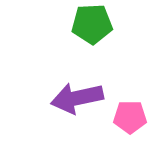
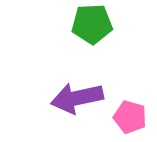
pink pentagon: rotated 16 degrees clockwise
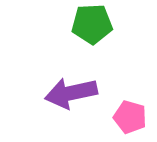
purple arrow: moved 6 px left, 5 px up
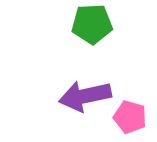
purple arrow: moved 14 px right, 3 px down
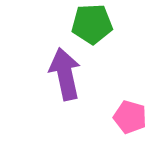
purple arrow: moved 20 px left, 22 px up; rotated 90 degrees clockwise
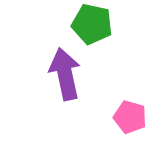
green pentagon: rotated 15 degrees clockwise
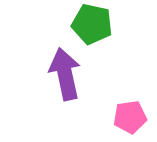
pink pentagon: rotated 24 degrees counterclockwise
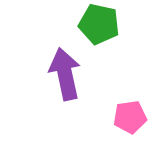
green pentagon: moved 7 px right
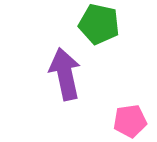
pink pentagon: moved 4 px down
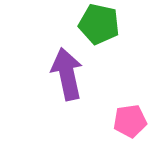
purple arrow: moved 2 px right
